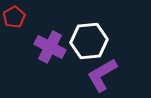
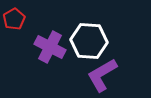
red pentagon: moved 2 px down
white hexagon: rotated 9 degrees clockwise
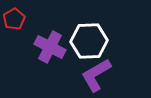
white hexagon: rotated 6 degrees counterclockwise
purple L-shape: moved 6 px left
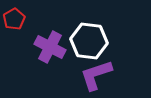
white hexagon: rotated 9 degrees clockwise
purple L-shape: rotated 12 degrees clockwise
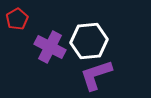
red pentagon: moved 3 px right
white hexagon: rotated 12 degrees counterclockwise
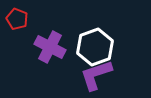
red pentagon: rotated 20 degrees counterclockwise
white hexagon: moved 6 px right, 6 px down; rotated 15 degrees counterclockwise
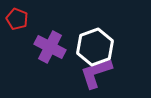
purple L-shape: moved 2 px up
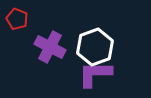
purple L-shape: moved 1 px left, 1 px down; rotated 18 degrees clockwise
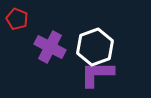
purple L-shape: moved 2 px right
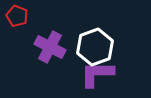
red pentagon: moved 3 px up
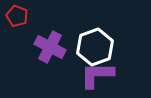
purple L-shape: moved 1 px down
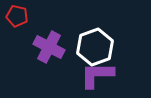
red pentagon: rotated 10 degrees counterclockwise
purple cross: moved 1 px left
